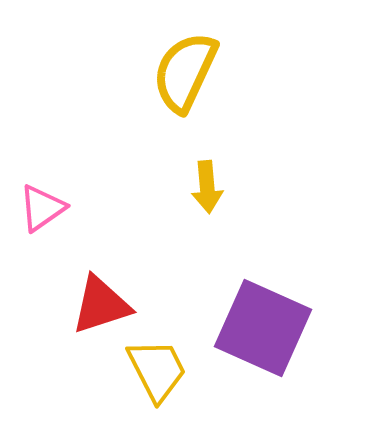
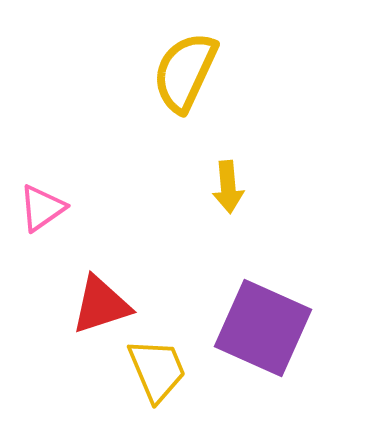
yellow arrow: moved 21 px right
yellow trapezoid: rotated 4 degrees clockwise
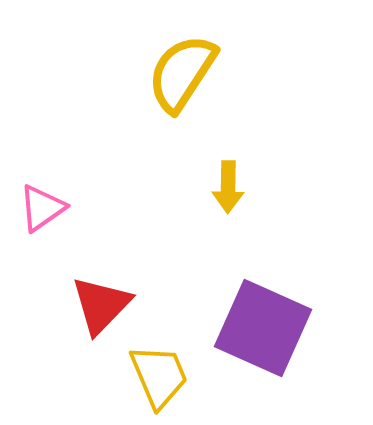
yellow semicircle: moved 3 px left, 1 px down; rotated 8 degrees clockwise
yellow arrow: rotated 6 degrees clockwise
red triangle: rotated 28 degrees counterclockwise
yellow trapezoid: moved 2 px right, 6 px down
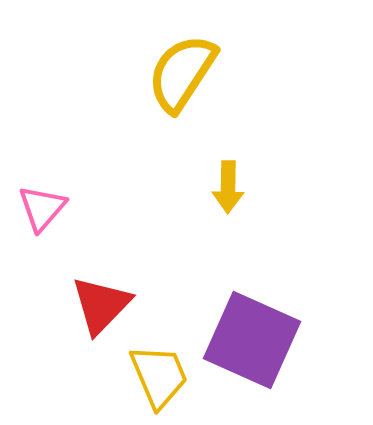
pink triangle: rotated 14 degrees counterclockwise
purple square: moved 11 px left, 12 px down
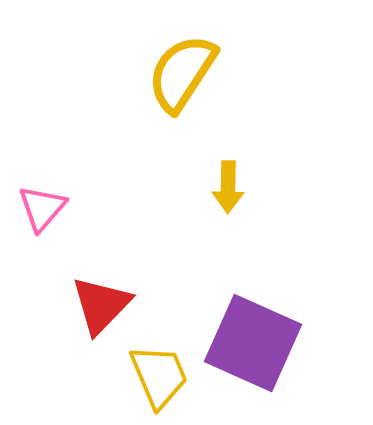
purple square: moved 1 px right, 3 px down
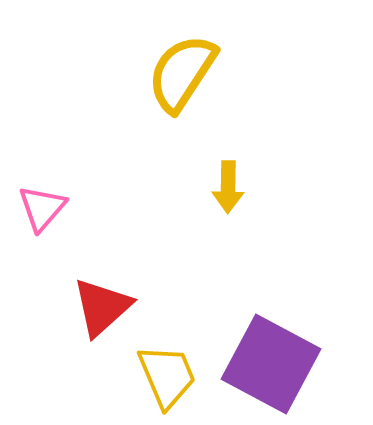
red triangle: moved 1 px right, 2 px down; rotated 4 degrees clockwise
purple square: moved 18 px right, 21 px down; rotated 4 degrees clockwise
yellow trapezoid: moved 8 px right
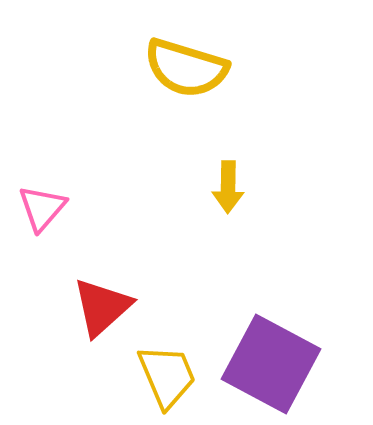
yellow semicircle: moved 4 px right, 5 px up; rotated 106 degrees counterclockwise
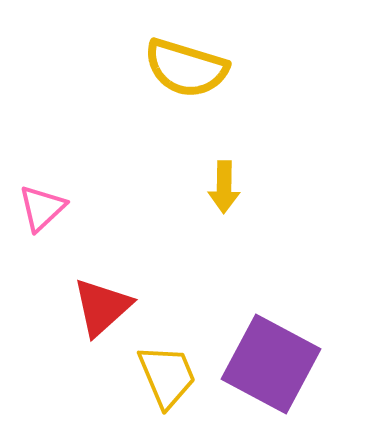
yellow arrow: moved 4 px left
pink triangle: rotated 6 degrees clockwise
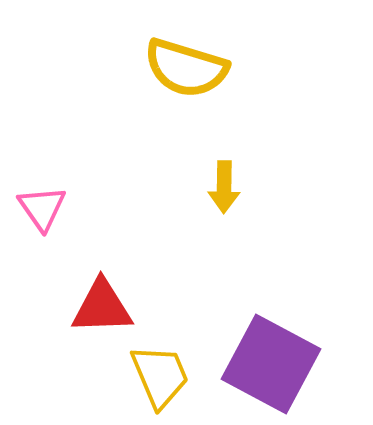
pink triangle: rotated 22 degrees counterclockwise
red triangle: rotated 40 degrees clockwise
yellow trapezoid: moved 7 px left
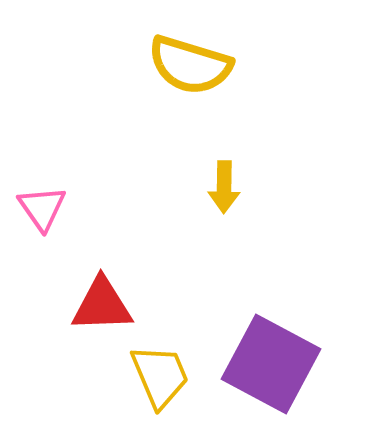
yellow semicircle: moved 4 px right, 3 px up
red triangle: moved 2 px up
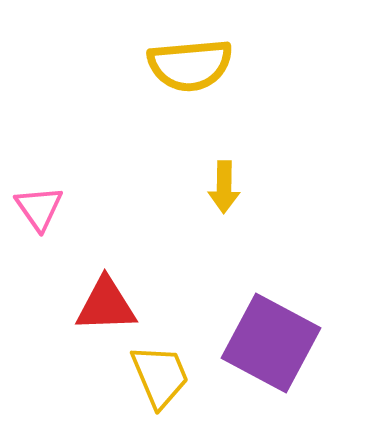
yellow semicircle: rotated 22 degrees counterclockwise
pink triangle: moved 3 px left
red triangle: moved 4 px right
purple square: moved 21 px up
